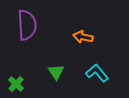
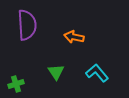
orange arrow: moved 9 px left
green cross: rotated 28 degrees clockwise
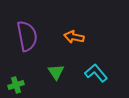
purple semicircle: moved 11 px down; rotated 8 degrees counterclockwise
cyan L-shape: moved 1 px left
green cross: moved 1 px down
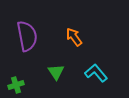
orange arrow: rotated 42 degrees clockwise
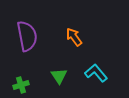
green triangle: moved 3 px right, 4 px down
green cross: moved 5 px right
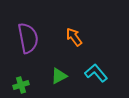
purple semicircle: moved 1 px right, 2 px down
green triangle: rotated 36 degrees clockwise
